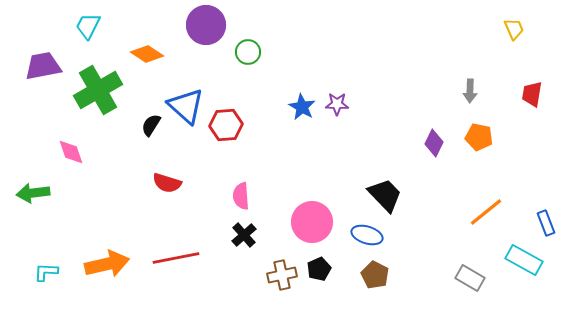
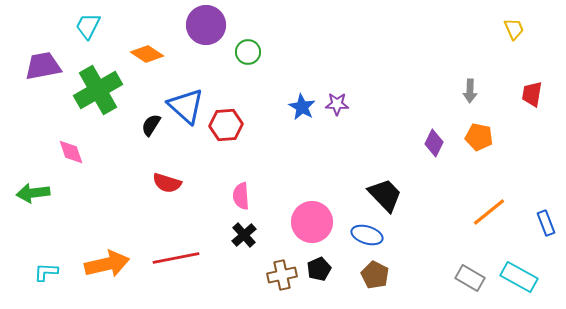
orange line: moved 3 px right
cyan rectangle: moved 5 px left, 17 px down
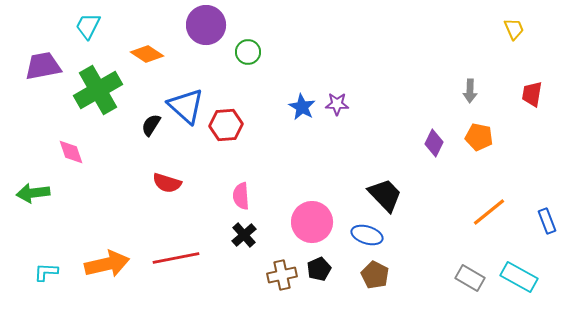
blue rectangle: moved 1 px right, 2 px up
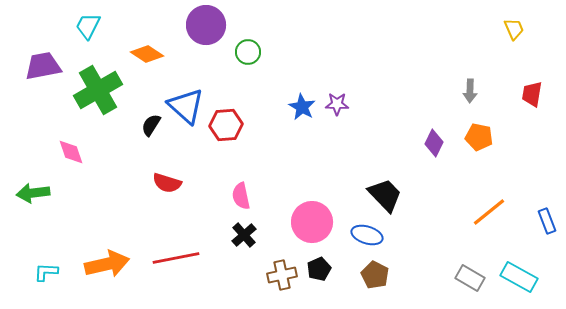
pink semicircle: rotated 8 degrees counterclockwise
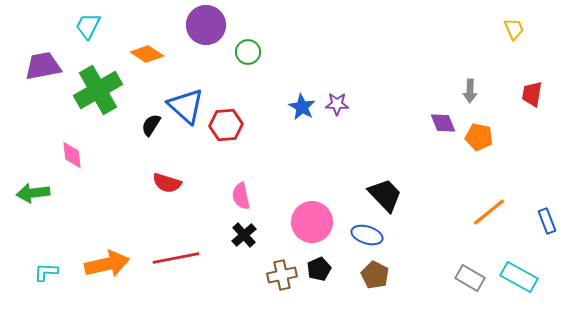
purple diamond: moved 9 px right, 20 px up; rotated 48 degrees counterclockwise
pink diamond: moved 1 px right, 3 px down; rotated 12 degrees clockwise
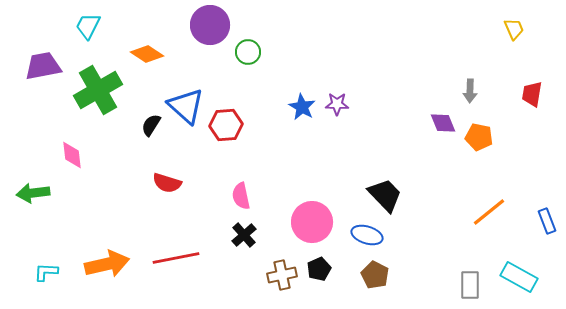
purple circle: moved 4 px right
gray rectangle: moved 7 px down; rotated 60 degrees clockwise
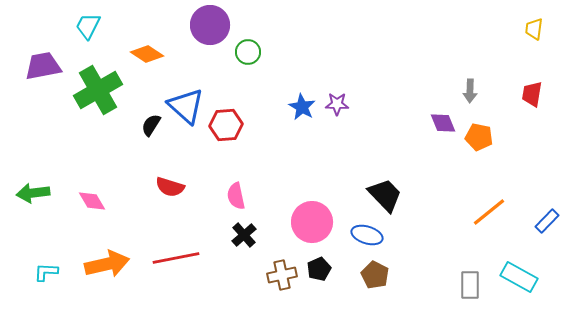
yellow trapezoid: moved 20 px right; rotated 150 degrees counterclockwise
pink diamond: moved 20 px right, 46 px down; rotated 24 degrees counterclockwise
red semicircle: moved 3 px right, 4 px down
pink semicircle: moved 5 px left
blue rectangle: rotated 65 degrees clockwise
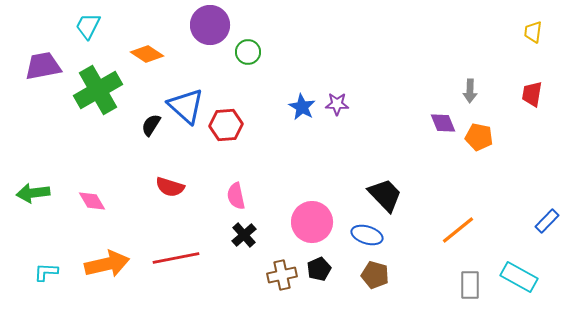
yellow trapezoid: moved 1 px left, 3 px down
orange line: moved 31 px left, 18 px down
brown pentagon: rotated 12 degrees counterclockwise
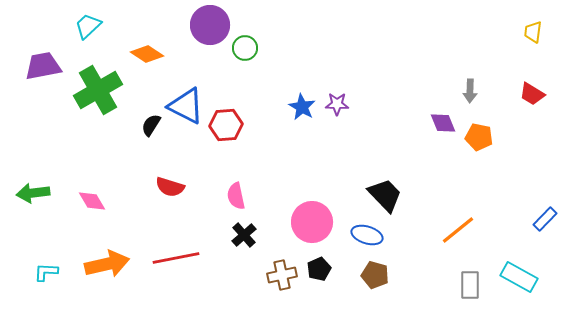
cyan trapezoid: rotated 20 degrees clockwise
green circle: moved 3 px left, 4 px up
red trapezoid: rotated 68 degrees counterclockwise
blue triangle: rotated 15 degrees counterclockwise
blue rectangle: moved 2 px left, 2 px up
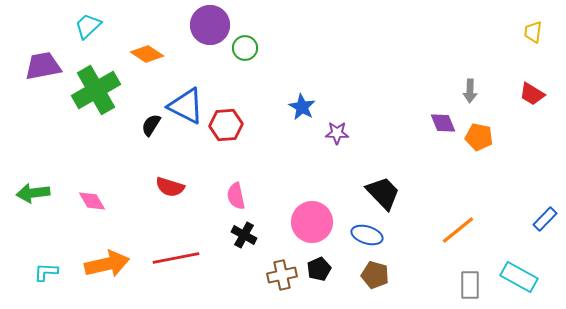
green cross: moved 2 px left
purple star: moved 29 px down
black trapezoid: moved 2 px left, 2 px up
black cross: rotated 20 degrees counterclockwise
